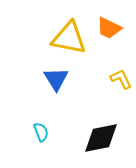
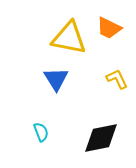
yellow L-shape: moved 4 px left
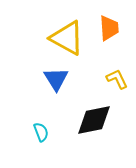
orange trapezoid: rotated 120 degrees counterclockwise
yellow triangle: moved 2 px left; rotated 18 degrees clockwise
black diamond: moved 7 px left, 18 px up
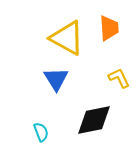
yellow L-shape: moved 2 px right, 1 px up
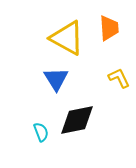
black diamond: moved 17 px left
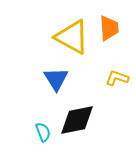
yellow triangle: moved 5 px right, 1 px up
yellow L-shape: moved 2 px left; rotated 45 degrees counterclockwise
cyan semicircle: moved 2 px right
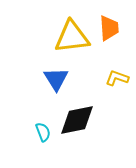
yellow triangle: rotated 36 degrees counterclockwise
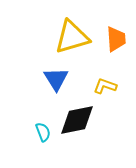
orange trapezoid: moved 7 px right, 11 px down
yellow triangle: rotated 9 degrees counterclockwise
yellow L-shape: moved 12 px left, 8 px down
